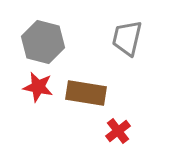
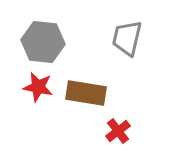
gray hexagon: rotated 9 degrees counterclockwise
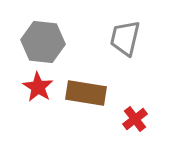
gray trapezoid: moved 2 px left
red star: rotated 20 degrees clockwise
red cross: moved 17 px right, 12 px up
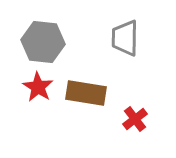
gray trapezoid: rotated 12 degrees counterclockwise
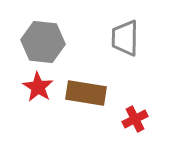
red cross: rotated 10 degrees clockwise
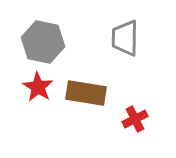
gray hexagon: rotated 6 degrees clockwise
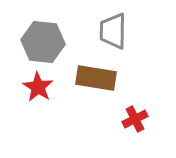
gray trapezoid: moved 12 px left, 7 px up
gray hexagon: rotated 6 degrees counterclockwise
brown rectangle: moved 10 px right, 15 px up
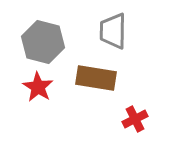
gray hexagon: rotated 9 degrees clockwise
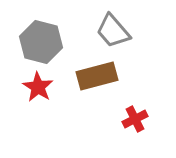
gray trapezoid: rotated 42 degrees counterclockwise
gray hexagon: moved 2 px left
brown rectangle: moved 1 px right, 2 px up; rotated 24 degrees counterclockwise
